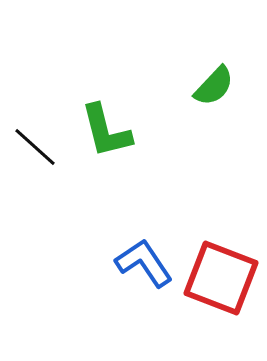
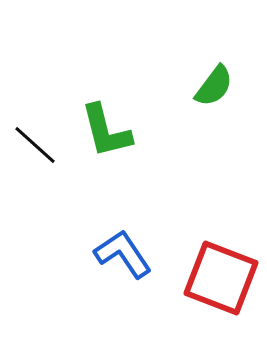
green semicircle: rotated 6 degrees counterclockwise
black line: moved 2 px up
blue L-shape: moved 21 px left, 9 px up
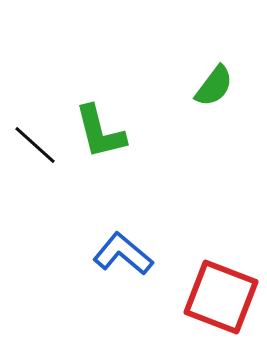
green L-shape: moved 6 px left, 1 px down
blue L-shape: rotated 16 degrees counterclockwise
red square: moved 19 px down
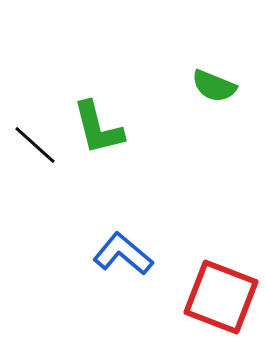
green semicircle: rotated 75 degrees clockwise
green L-shape: moved 2 px left, 4 px up
